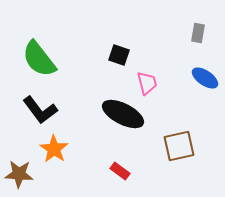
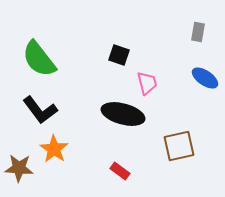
gray rectangle: moved 1 px up
black ellipse: rotated 12 degrees counterclockwise
brown star: moved 6 px up
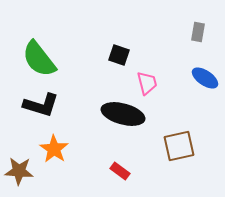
black L-shape: moved 1 px right, 5 px up; rotated 36 degrees counterclockwise
brown star: moved 3 px down
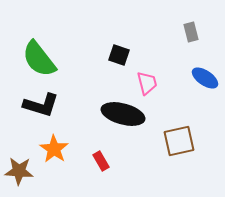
gray rectangle: moved 7 px left; rotated 24 degrees counterclockwise
brown square: moved 5 px up
red rectangle: moved 19 px left, 10 px up; rotated 24 degrees clockwise
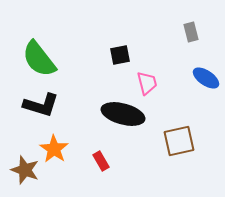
black square: moved 1 px right; rotated 30 degrees counterclockwise
blue ellipse: moved 1 px right
brown star: moved 6 px right, 1 px up; rotated 16 degrees clockwise
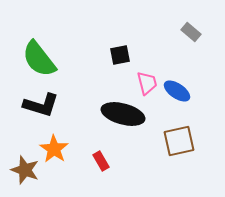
gray rectangle: rotated 36 degrees counterclockwise
blue ellipse: moved 29 px left, 13 px down
